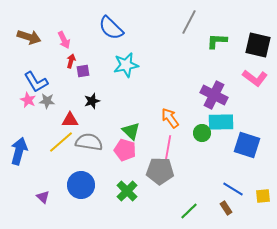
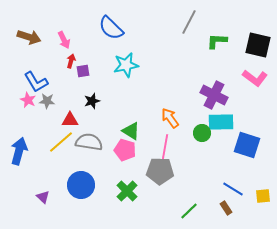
green triangle: rotated 12 degrees counterclockwise
pink line: moved 3 px left, 1 px up
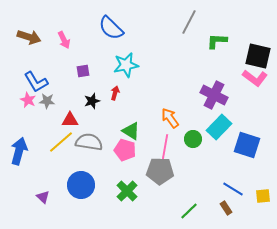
black square: moved 11 px down
red arrow: moved 44 px right, 32 px down
cyan rectangle: moved 2 px left, 5 px down; rotated 45 degrees counterclockwise
green circle: moved 9 px left, 6 px down
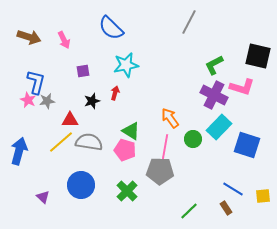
green L-shape: moved 3 px left, 24 px down; rotated 30 degrees counterclockwise
pink L-shape: moved 13 px left, 9 px down; rotated 20 degrees counterclockwise
blue L-shape: rotated 135 degrees counterclockwise
gray star: rotated 14 degrees counterclockwise
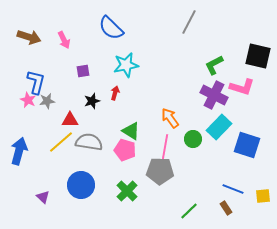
blue line: rotated 10 degrees counterclockwise
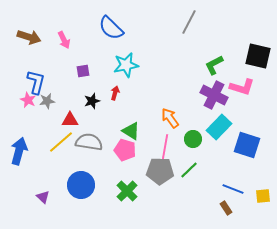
green line: moved 41 px up
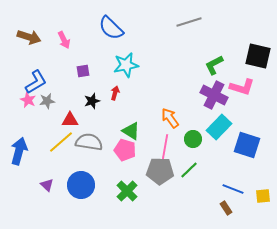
gray line: rotated 45 degrees clockwise
blue L-shape: rotated 45 degrees clockwise
purple triangle: moved 4 px right, 12 px up
